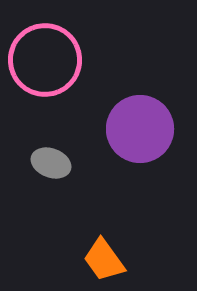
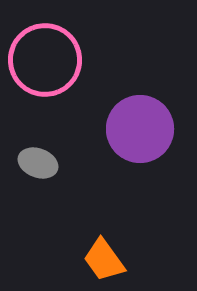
gray ellipse: moved 13 px left
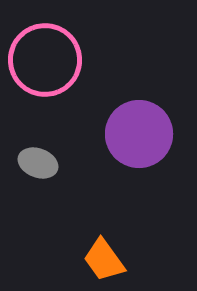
purple circle: moved 1 px left, 5 px down
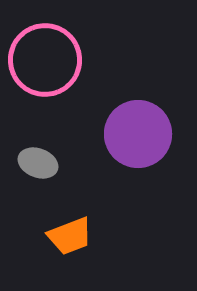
purple circle: moved 1 px left
orange trapezoid: moved 34 px left, 24 px up; rotated 75 degrees counterclockwise
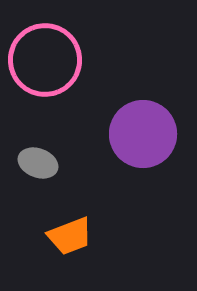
purple circle: moved 5 px right
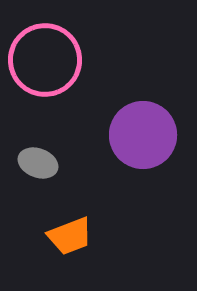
purple circle: moved 1 px down
